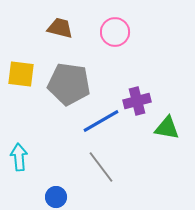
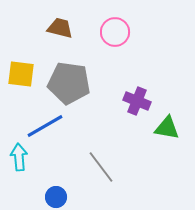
gray pentagon: moved 1 px up
purple cross: rotated 36 degrees clockwise
blue line: moved 56 px left, 5 px down
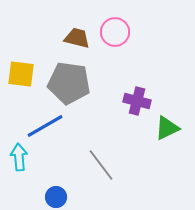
brown trapezoid: moved 17 px right, 10 px down
purple cross: rotated 8 degrees counterclockwise
green triangle: rotated 36 degrees counterclockwise
gray line: moved 2 px up
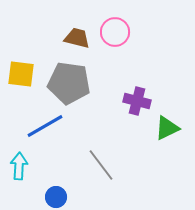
cyan arrow: moved 9 px down; rotated 8 degrees clockwise
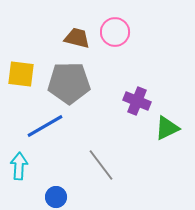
gray pentagon: rotated 9 degrees counterclockwise
purple cross: rotated 8 degrees clockwise
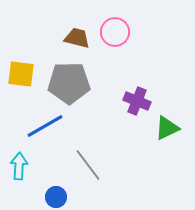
gray line: moved 13 px left
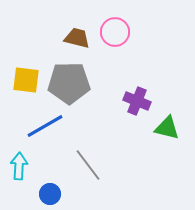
yellow square: moved 5 px right, 6 px down
green triangle: rotated 40 degrees clockwise
blue circle: moved 6 px left, 3 px up
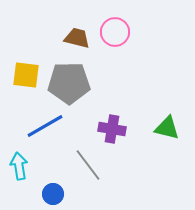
yellow square: moved 5 px up
purple cross: moved 25 px left, 28 px down; rotated 12 degrees counterclockwise
cyan arrow: rotated 12 degrees counterclockwise
blue circle: moved 3 px right
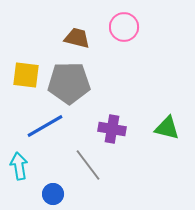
pink circle: moved 9 px right, 5 px up
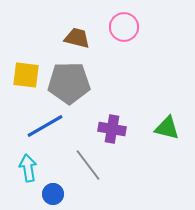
cyan arrow: moved 9 px right, 2 px down
